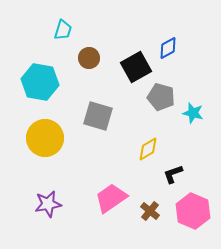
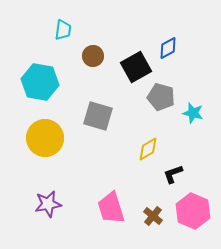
cyan trapezoid: rotated 10 degrees counterclockwise
brown circle: moved 4 px right, 2 px up
pink trapezoid: moved 10 px down; rotated 72 degrees counterclockwise
brown cross: moved 3 px right, 5 px down
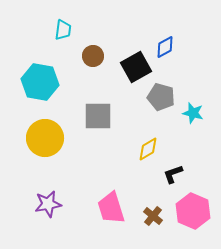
blue diamond: moved 3 px left, 1 px up
gray square: rotated 16 degrees counterclockwise
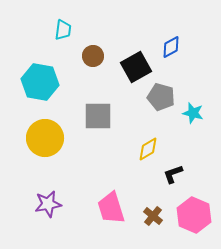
blue diamond: moved 6 px right
pink hexagon: moved 1 px right, 4 px down
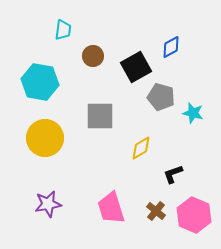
gray square: moved 2 px right
yellow diamond: moved 7 px left, 1 px up
brown cross: moved 3 px right, 5 px up
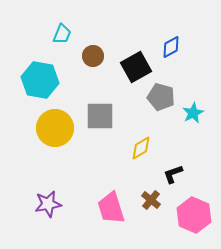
cyan trapezoid: moved 1 px left, 4 px down; rotated 15 degrees clockwise
cyan hexagon: moved 2 px up
cyan star: rotated 30 degrees clockwise
yellow circle: moved 10 px right, 10 px up
brown cross: moved 5 px left, 11 px up
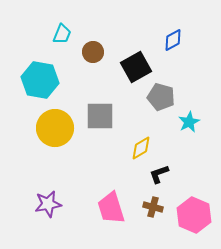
blue diamond: moved 2 px right, 7 px up
brown circle: moved 4 px up
cyan star: moved 4 px left, 9 px down
black L-shape: moved 14 px left
brown cross: moved 2 px right, 7 px down; rotated 24 degrees counterclockwise
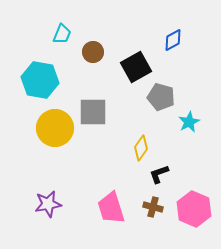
gray square: moved 7 px left, 4 px up
yellow diamond: rotated 25 degrees counterclockwise
pink hexagon: moved 6 px up
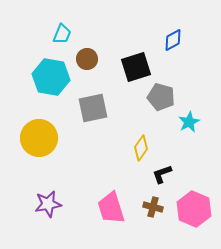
brown circle: moved 6 px left, 7 px down
black square: rotated 12 degrees clockwise
cyan hexagon: moved 11 px right, 3 px up
gray square: moved 4 px up; rotated 12 degrees counterclockwise
yellow circle: moved 16 px left, 10 px down
black L-shape: moved 3 px right
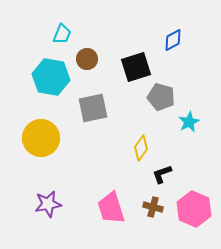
yellow circle: moved 2 px right
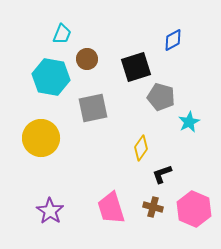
purple star: moved 2 px right, 7 px down; rotated 28 degrees counterclockwise
